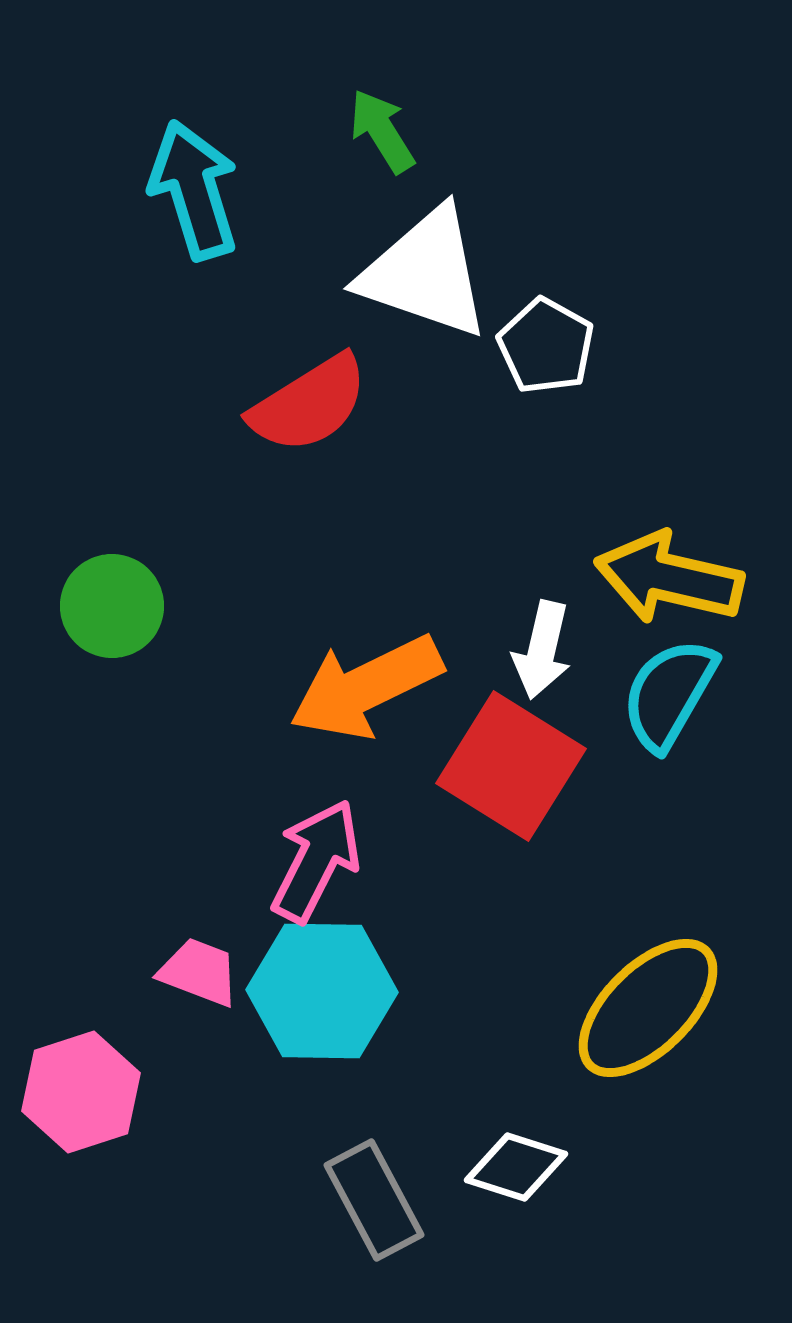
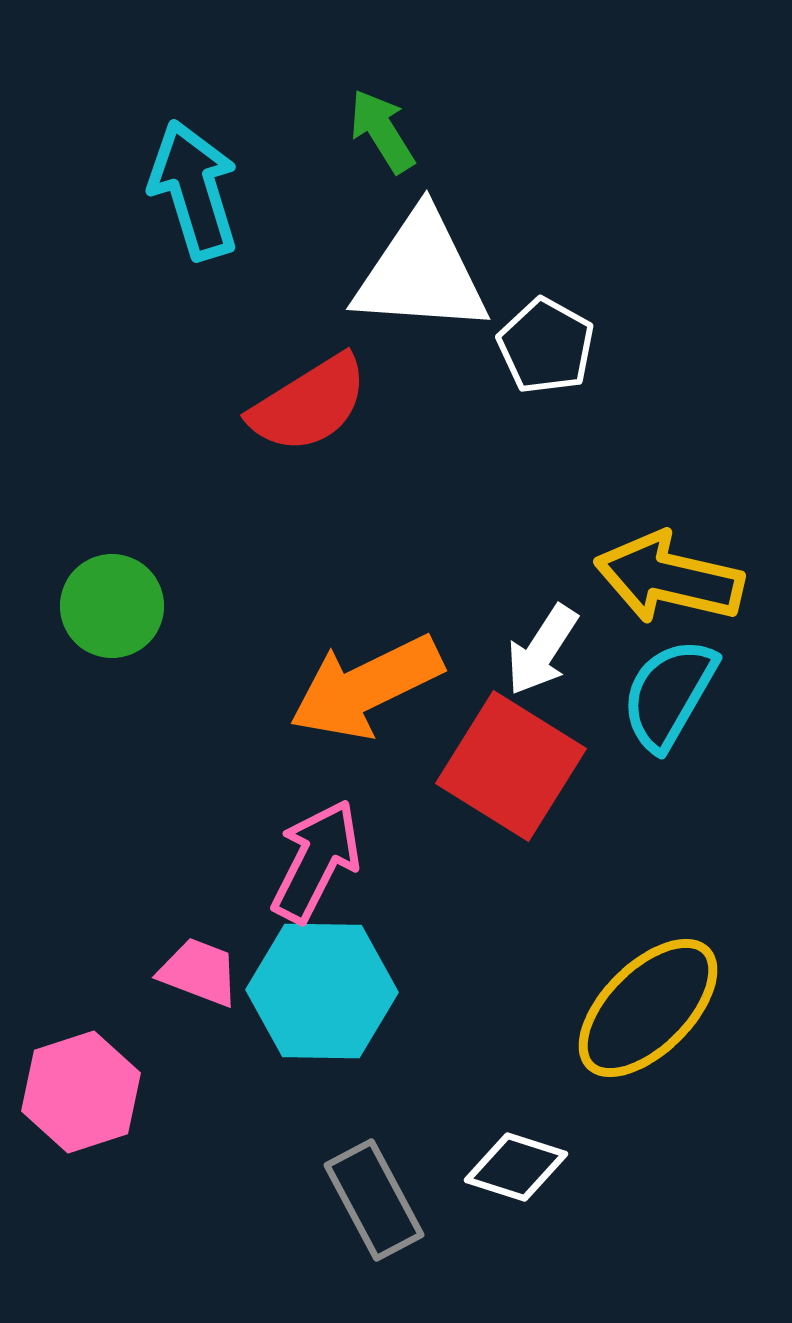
white triangle: moved 4 px left; rotated 15 degrees counterclockwise
white arrow: rotated 20 degrees clockwise
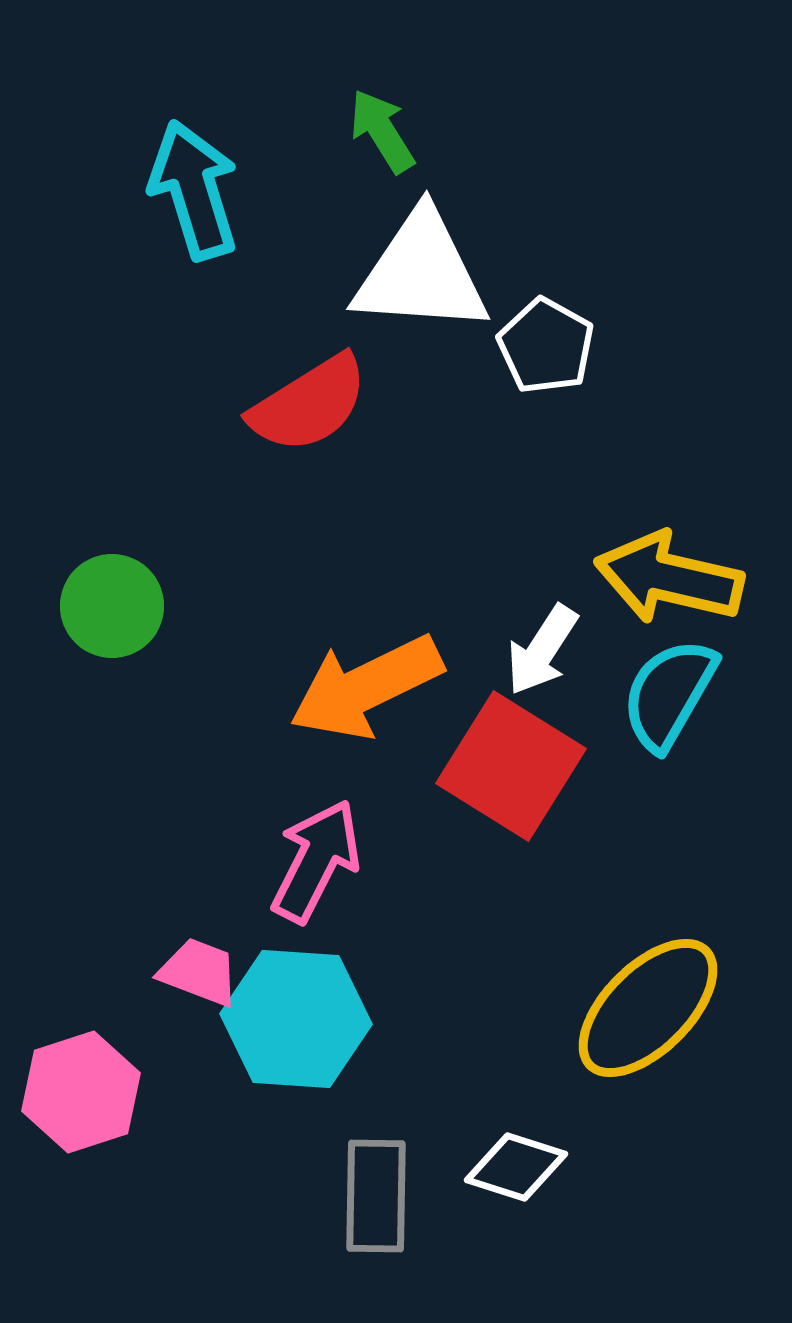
cyan hexagon: moved 26 px left, 28 px down; rotated 3 degrees clockwise
gray rectangle: moved 2 px right, 4 px up; rotated 29 degrees clockwise
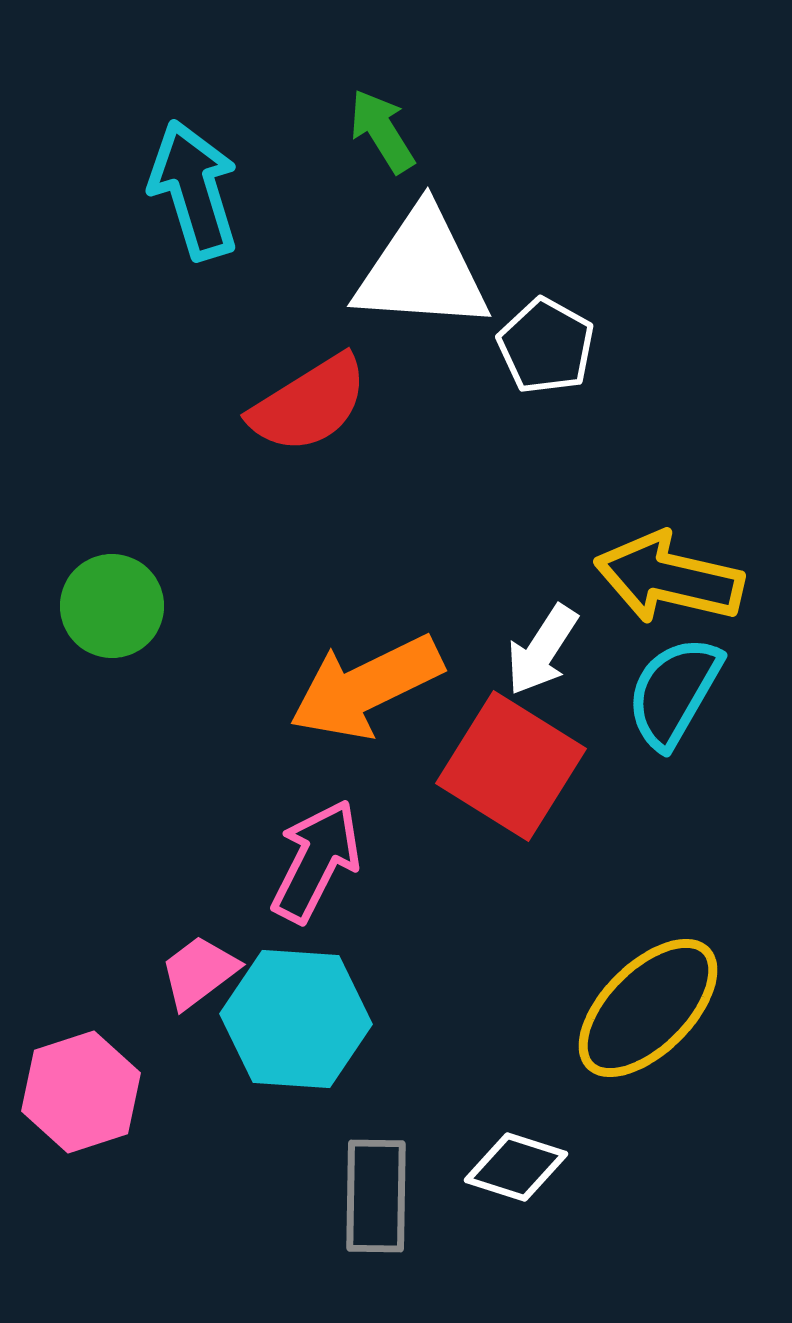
white triangle: moved 1 px right, 3 px up
cyan semicircle: moved 5 px right, 2 px up
pink trapezoid: rotated 58 degrees counterclockwise
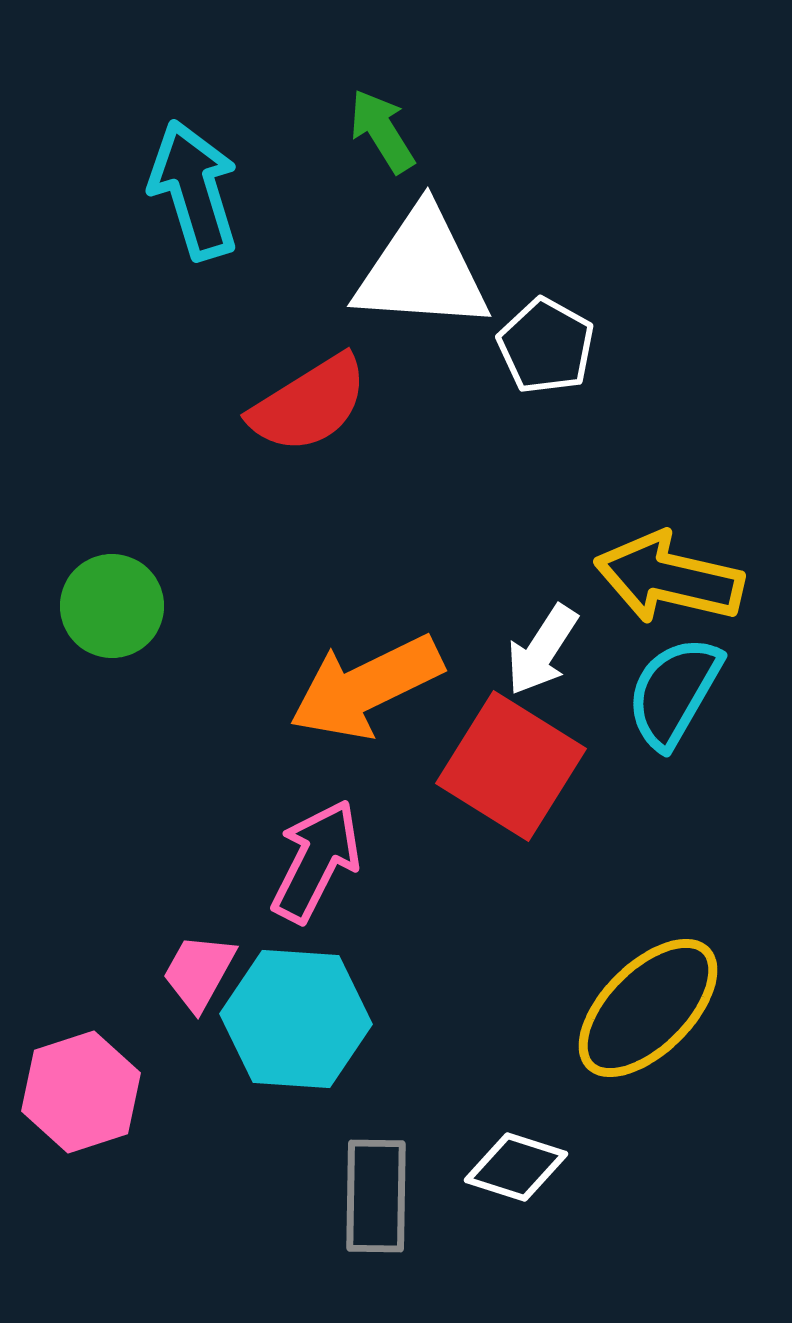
pink trapezoid: rotated 24 degrees counterclockwise
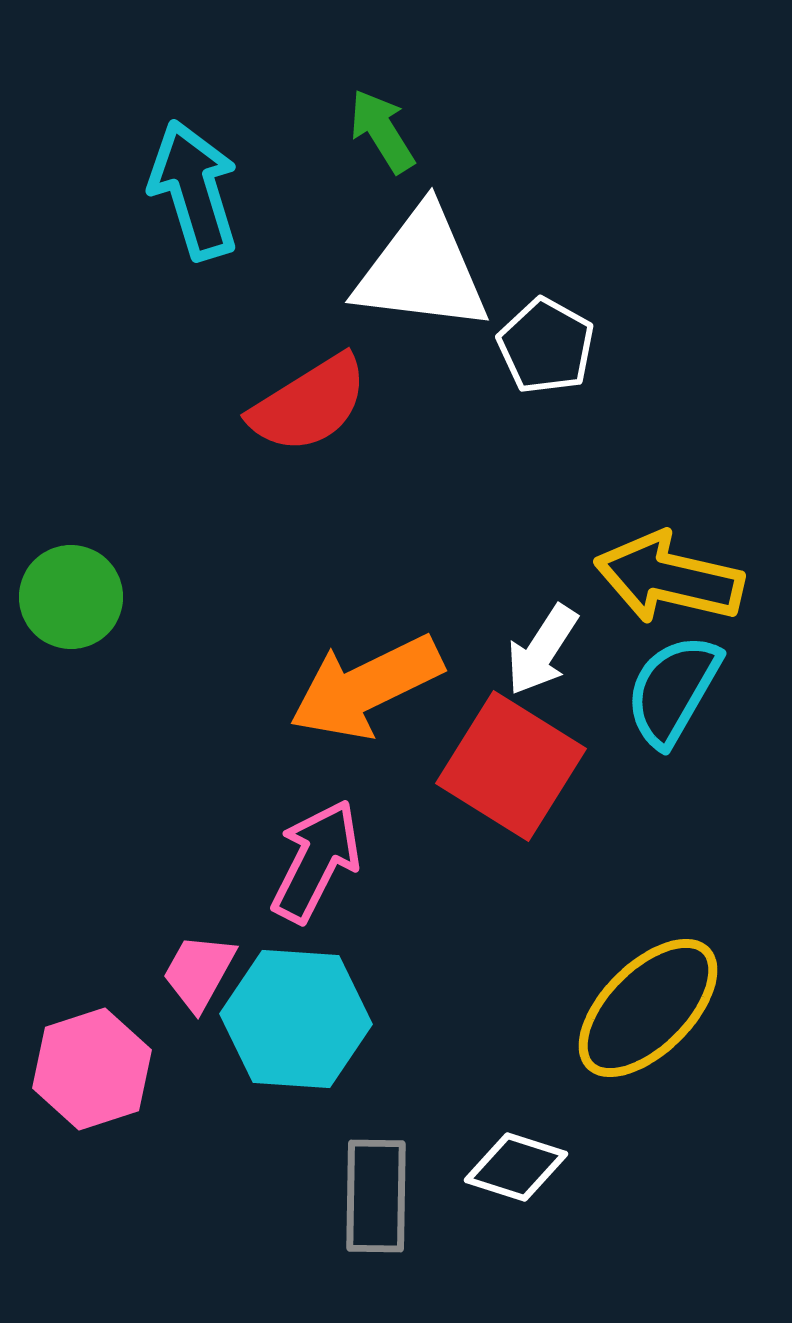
white triangle: rotated 3 degrees clockwise
green circle: moved 41 px left, 9 px up
cyan semicircle: moved 1 px left, 2 px up
pink hexagon: moved 11 px right, 23 px up
